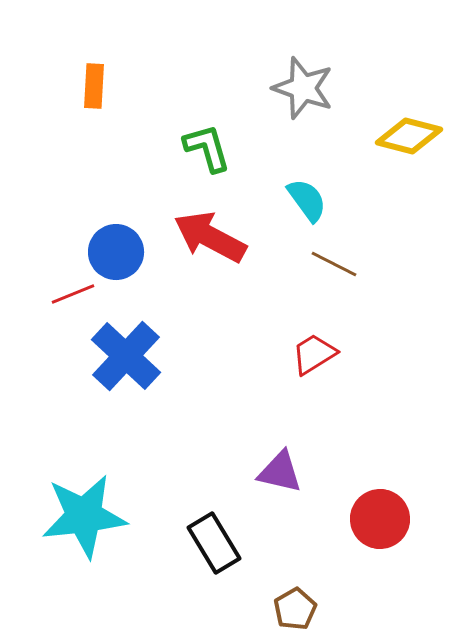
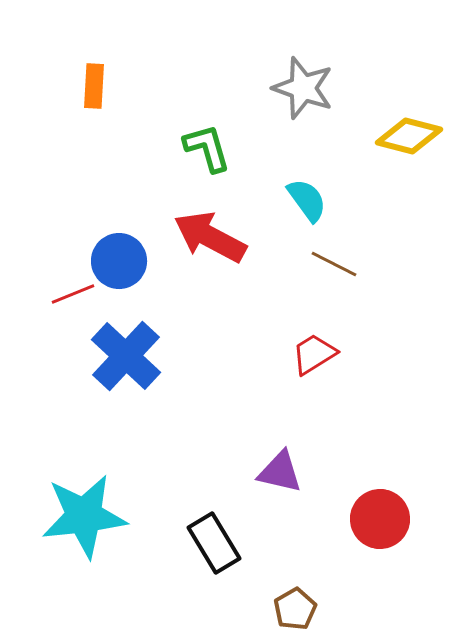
blue circle: moved 3 px right, 9 px down
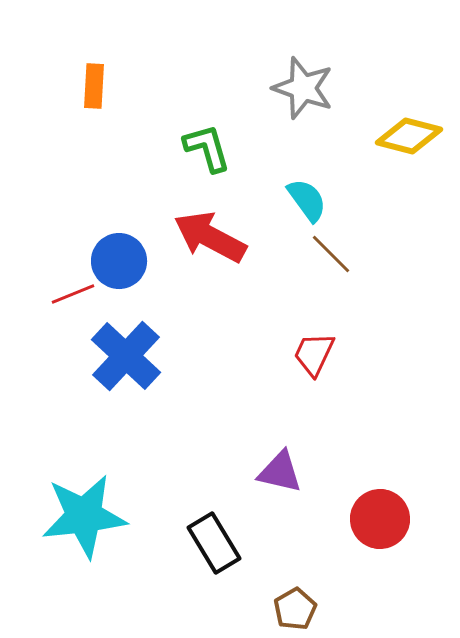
brown line: moved 3 px left, 10 px up; rotated 18 degrees clockwise
red trapezoid: rotated 33 degrees counterclockwise
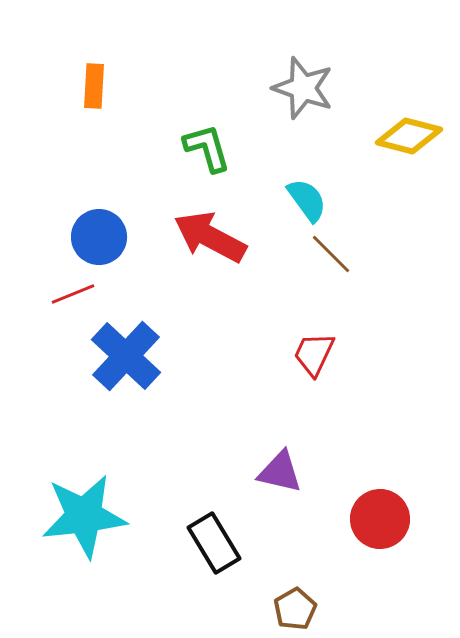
blue circle: moved 20 px left, 24 px up
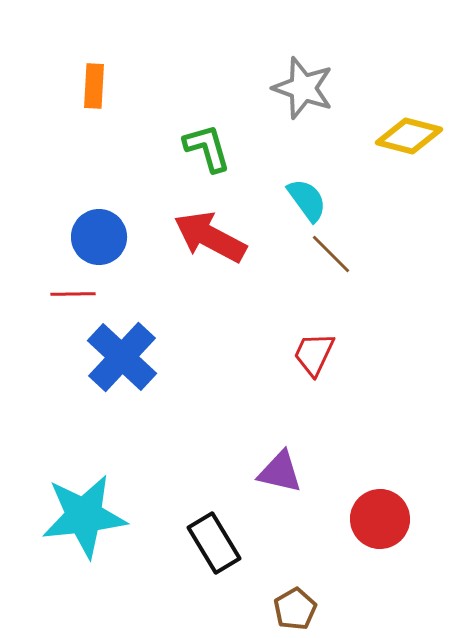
red line: rotated 21 degrees clockwise
blue cross: moved 4 px left, 1 px down
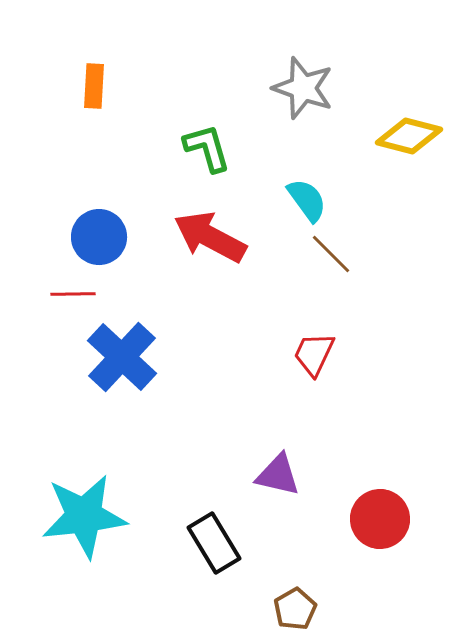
purple triangle: moved 2 px left, 3 px down
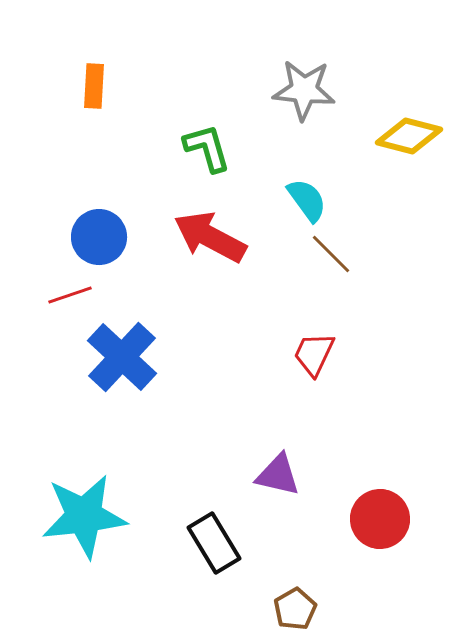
gray star: moved 1 px right, 2 px down; rotated 14 degrees counterclockwise
red line: moved 3 px left, 1 px down; rotated 18 degrees counterclockwise
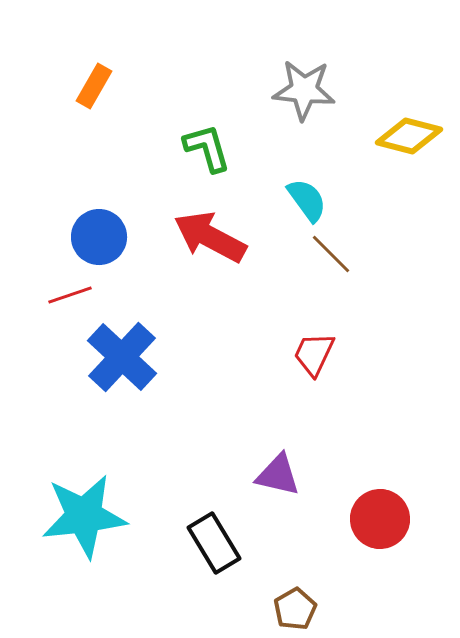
orange rectangle: rotated 27 degrees clockwise
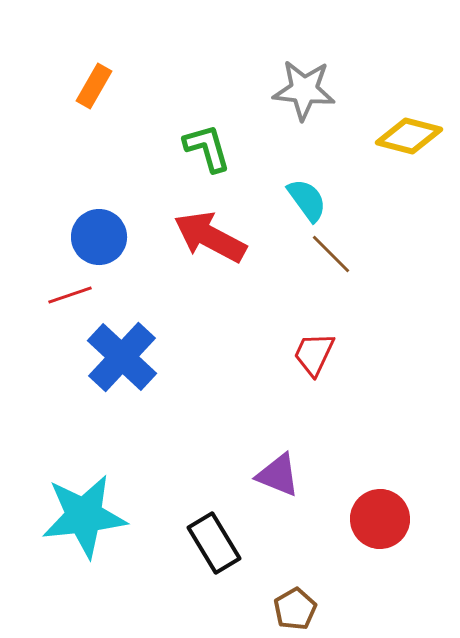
purple triangle: rotated 9 degrees clockwise
